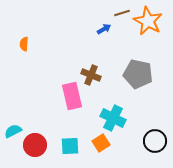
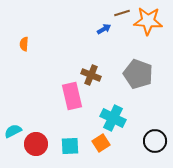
orange star: rotated 24 degrees counterclockwise
gray pentagon: rotated 8 degrees clockwise
red circle: moved 1 px right, 1 px up
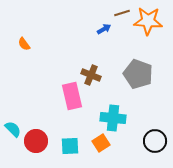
orange semicircle: rotated 40 degrees counterclockwise
cyan cross: rotated 20 degrees counterclockwise
cyan semicircle: moved 2 px up; rotated 72 degrees clockwise
red circle: moved 3 px up
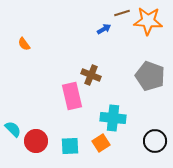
gray pentagon: moved 12 px right, 2 px down
